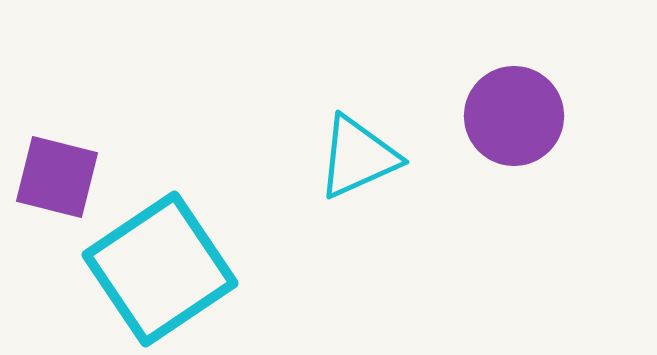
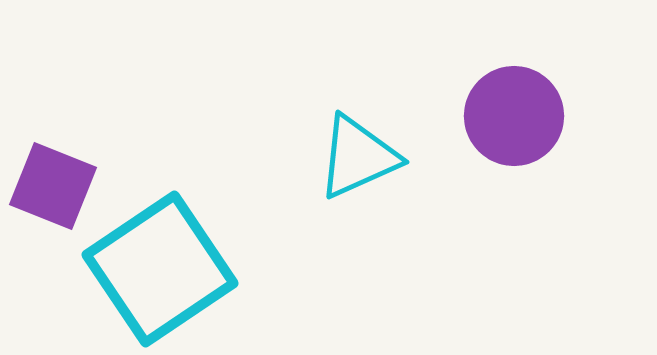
purple square: moved 4 px left, 9 px down; rotated 8 degrees clockwise
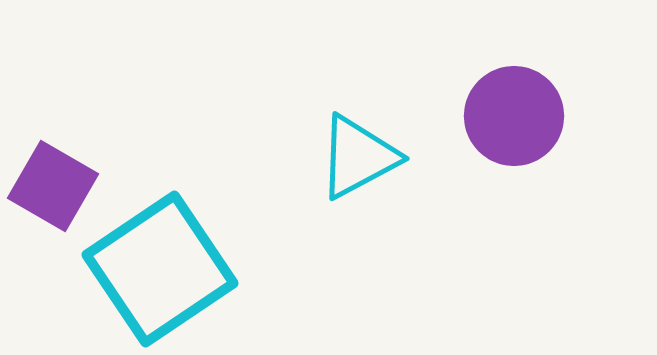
cyan triangle: rotated 4 degrees counterclockwise
purple square: rotated 8 degrees clockwise
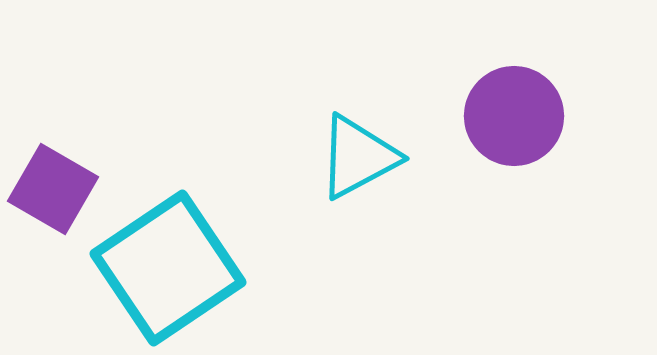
purple square: moved 3 px down
cyan square: moved 8 px right, 1 px up
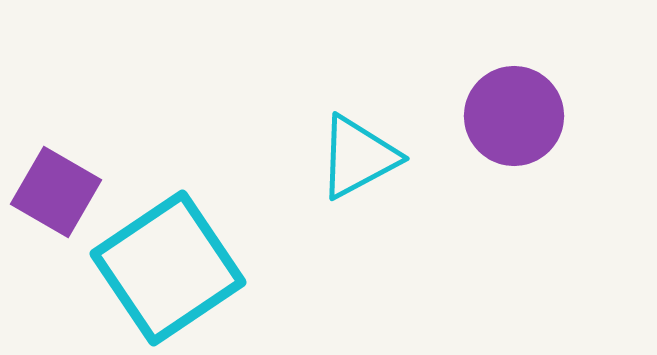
purple square: moved 3 px right, 3 px down
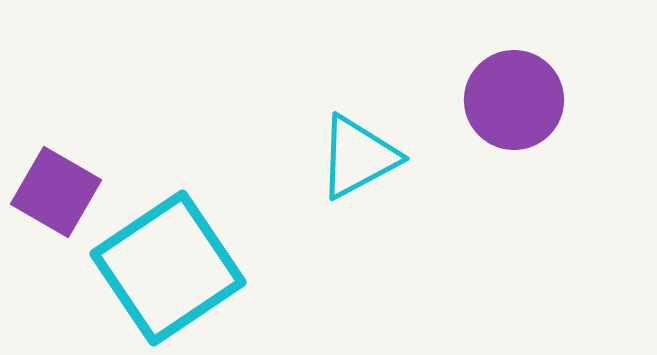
purple circle: moved 16 px up
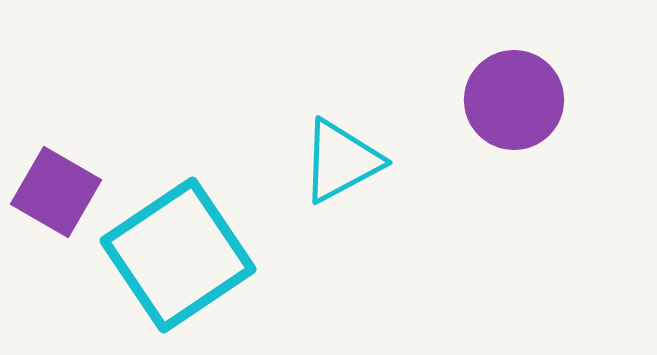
cyan triangle: moved 17 px left, 4 px down
cyan square: moved 10 px right, 13 px up
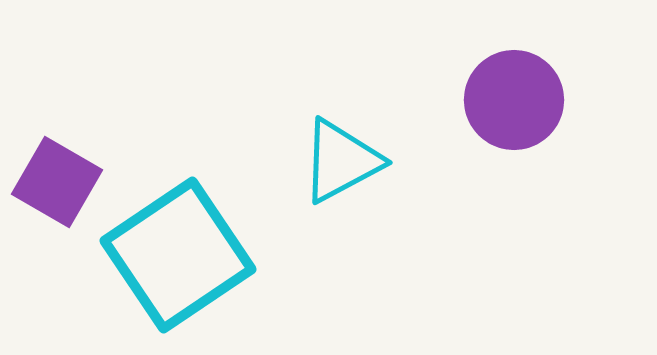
purple square: moved 1 px right, 10 px up
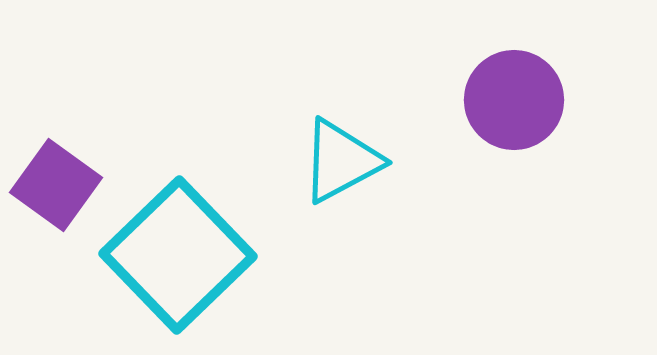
purple square: moved 1 px left, 3 px down; rotated 6 degrees clockwise
cyan square: rotated 10 degrees counterclockwise
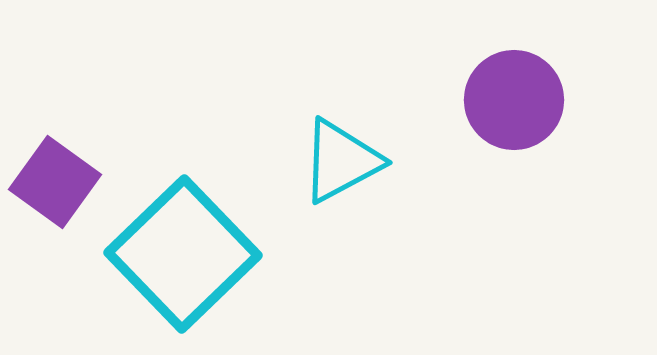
purple square: moved 1 px left, 3 px up
cyan square: moved 5 px right, 1 px up
